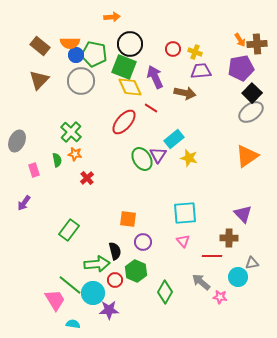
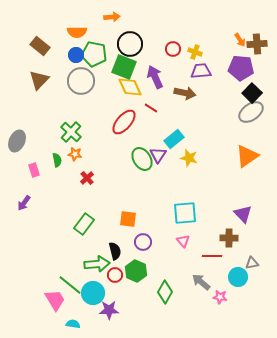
orange semicircle at (70, 43): moved 7 px right, 11 px up
purple pentagon at (241, 68): rotated 15 degrees clockwise
green rectangle at (69, 230): moved 15 px right, 6 px up
red circle at (115, 280): moved 5 px up
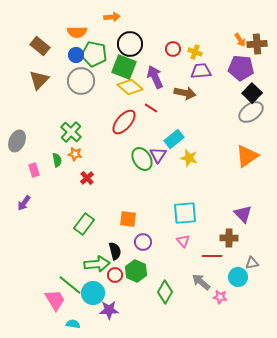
yellow diamond at (130, 87): rotated 25 degrees counterclockwise
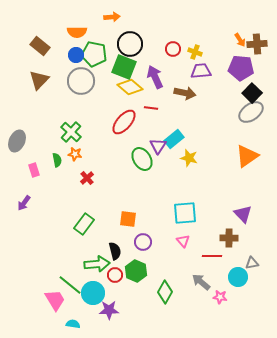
red line at (151, 108): rotated 24 degrees counterclockwise
purple triangle at (158, 155): moved 9 px up
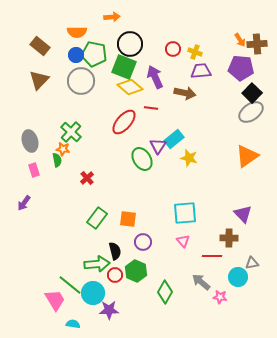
gray ellipse at (17, 141): moved 13 px right; rotated 40 degrees counterclockwise
orange star at (75, 154): moved 12 px left, 5 px up
green rectangle at (84, 224): moved 13 px right, 6 px up
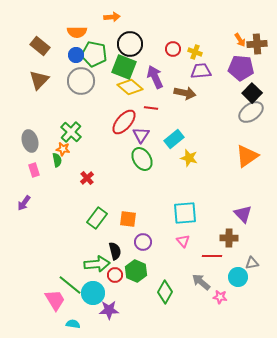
purple triangle at (158, 146): moved 17 px left, 11 px up
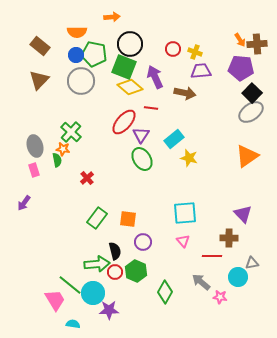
gray ellipse at (30, 141): moved 5 px right, 5 px down
red circle at (115, 275): moved 3 px up
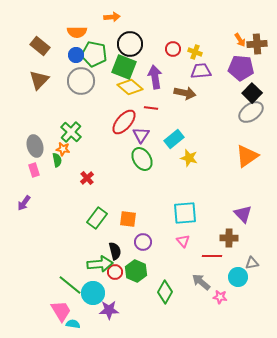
purple arrow at (155, 77): rotated 15 degrees clockwise
green arrow at (97, 264): moved 3 px right
pink trapezoid at (55, 300): moved 6 px right, 11 px down
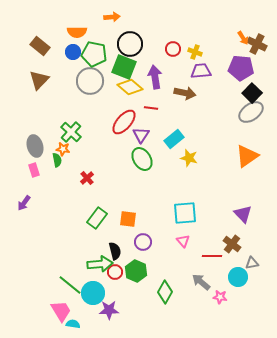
orange arrow at (240, 40): moved 3 px right, 2 px up
brown cross at (257, 44): rotated 30 degrees clockwise
blue circle at (76, 55): moved 3 px left, 3 px up
gray circle at (81, 81): moved 9 px right
brown cross at (229, 238): moved 3 px right, 6 px down; rotated 36 degrees clockwise
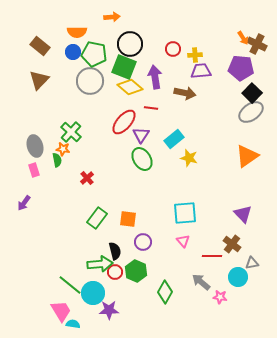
yellow cross at (195, 52): moved 3 px down; rotated 24 degrees counterclockwise
